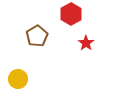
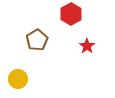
brown pentagon: moved 4 px down
red star: moved 1 px right, 3 px down
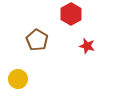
brown pentagon: rotated 10 degrees counterclockwise
red star: rotated 21 degrees counterclockwise
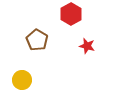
yellow circle: moved 4 px right, 1 px down
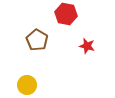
red hexagon: moved 5 px left; rotated 20 degrees counterclockwise
yellow circle: moved 5 px right, 5 px down
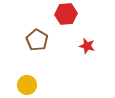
red hexagon: rotated 15 degrees counterclockwise
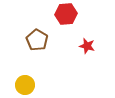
yellow circle: moved 2 px left
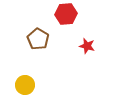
brown pentagon: moved 1 px right, 1 px up
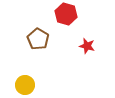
red hexagon: rotated 20 degrees clockwise
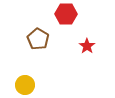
red hexagon: rotated 15 degrees counterclockwise
red star: rotated 21 degrees clockwise
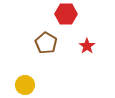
brown pentagon: moved 8 px right, 4 px down
